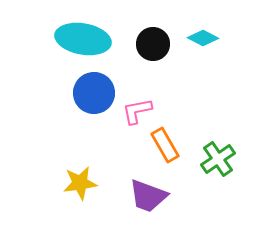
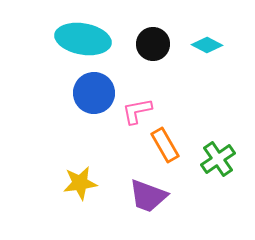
cyan diamond: moved 4 px right, 7 px down
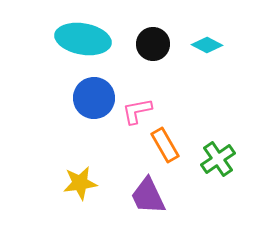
blue circle: moved 5 px down
purple trapezoid: rotated 45 degrees clockwise
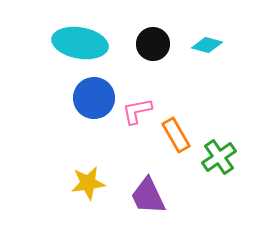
cyan ellipse: moved 3 px left, 4 px down
cyan diamond: rotated 12 degrees counterclockwise
orange rectangle: moved 11 px right, 10 px up
green cross: moved 1 px right, 2 px up
yellow star: moved 8 px right
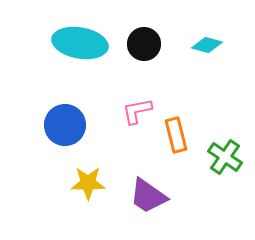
black circle: moved 9 px left
blue circle: moved 29 px left, 27 px down
orange rectangle: rotated 16 degrees clockwise
green cross: moved 6 px right; rotated 20 degrees counterclockwise
yellow star: rotated 8 degrees clockwise
purple trapezoid: rotated 30 degrees counterclockwise
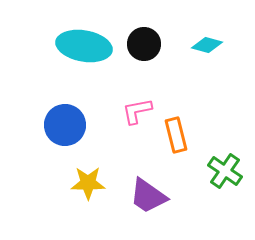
cyan ellipse: moved 4 px right, 3 px down
green cross: moved 14 px down
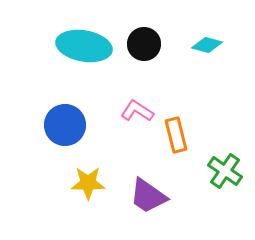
pink L-shape: rotated 44 degrees clockwise
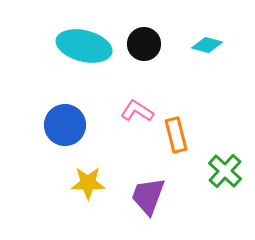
cyan ellipse: rotated 4 degrees clockwise
green cross: rotated 8 degrees clockwise
purple trapezoid: rotated 75 degrees clockwise
